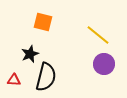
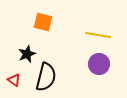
yellow line: rotated 30 degrees counterclockwise
black star: moved 3 px left
purple circle: moved 5 px left
red triangle: rotated 32 degrees clockwise
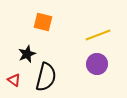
yellow line: rotated 30 degrees counterclockwise
purple circle: moved 2 px left
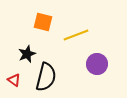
yellow line: moved 22 px left
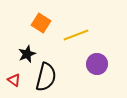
orange square: moved 2 px left, 1 px down; rotated 18 degrees clockwise
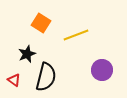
purple circle: moved 5 px right, 6 px down
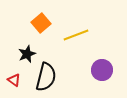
orange square: rotated 18 degrees clockwise
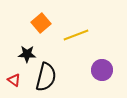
black star: rotated 24 degrees clockwise
